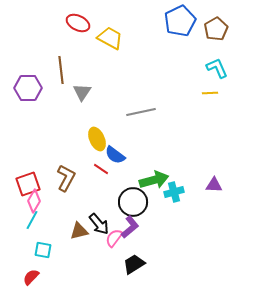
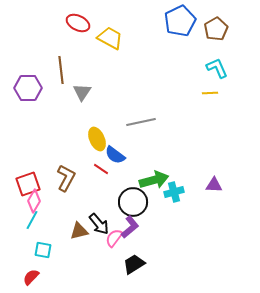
gray line: moved 10 px down
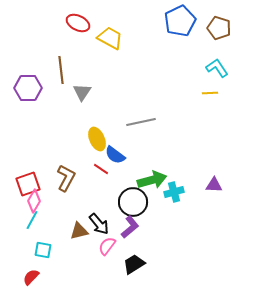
brown pentagon: moved 3 px right, 1 px up; rotated 25 degrees counterclockwise
cyan L-shape: rotated 10 degrees counterclockwise
green arrow: moved 2 px left
pink semicircle: moved 7 px left, 8 px down
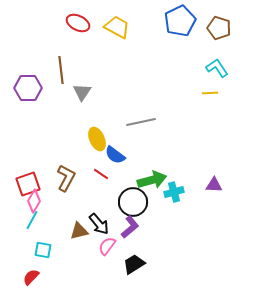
yellow trapezoid: moved 7 px right, 11 px up
red line: moved 5 px down
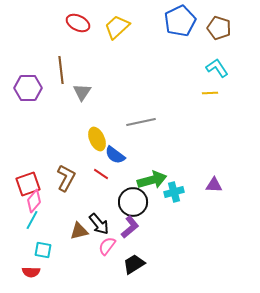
yellow trapezoid: rotated 72 degrees counterclockwise
pink diamond: rotated 10 degrees clockwise
red semicircle: moved 5 px up; rotated 132 degrees counterclockwise
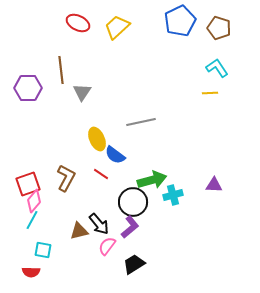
cyan cross: moved 1 px left, 3 px down
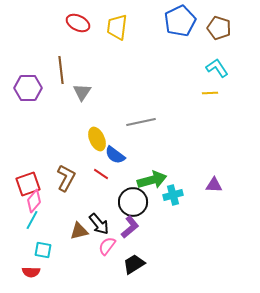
yellow trapezoid: rotated 40 degrees counterclockwise
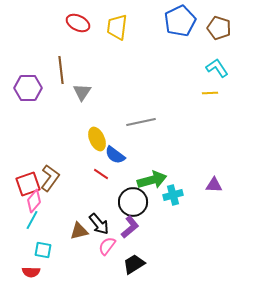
brown L-shape: moved 16 px left; rotated 8 degrees clockwise
